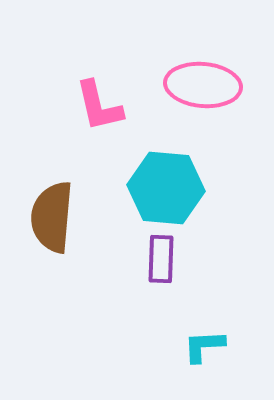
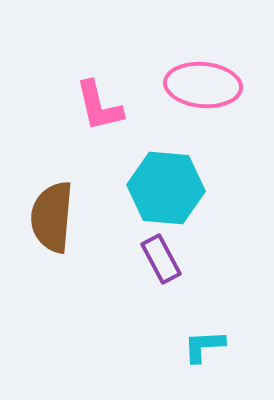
purple rectangle: rotated 30 degrees counterclockwise
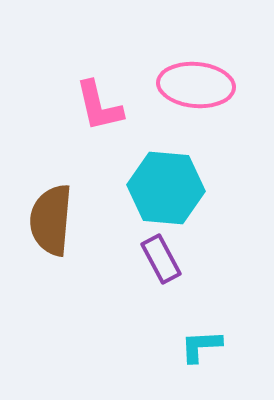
pink ellipse: moved 7 px left
brown semicircle: moved 1 px left, 3 px down
cyan L-shape: moved 3 px left
